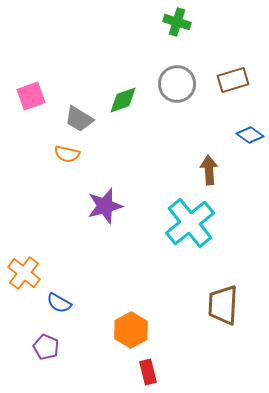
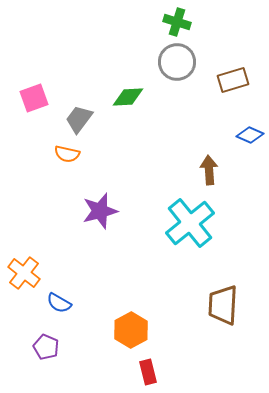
gray circle: moved 22 px up
pink square: moved 3 px right, 2 px down
green diamond: moved 5 px right, 3 px up; rotated 16 degrees clockwise
gray trapezoid: rotated 96 degrees clockwise
blue diamond: rotated 12 degrees counterclockwise
purple star: moved 5 px left, 5 px down
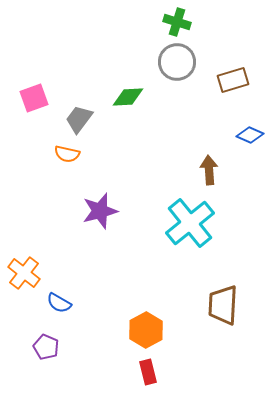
orange hexagon: moved 15 px right
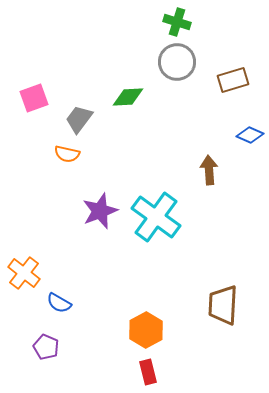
purple star: rotated 6 degrees counterclockwise
cyan cross: moved 34 px left, 6 px up; rotated 15 degrees counterclockwise
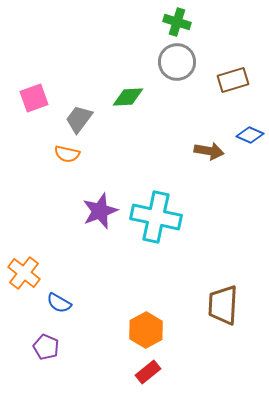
brown arrow: moved 19 px up; rotated 104 degrees clockwise
cyan cross: rotated 24 degrees counterclockwise
red rectangle: rotated 65 degrees clockwise
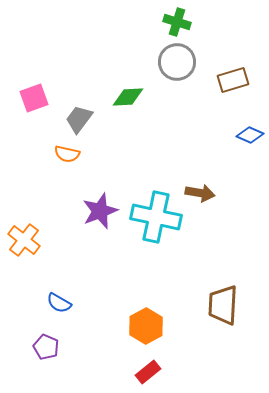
brown arrow: moved 9 px left, 42 px down
orange cross: moved 33 px up
orange hexagon: moved 4 px up
